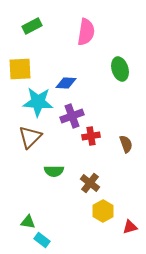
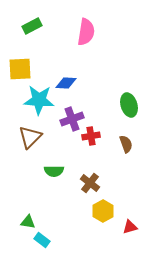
green ellipse: moved 9 px right, 36 px down
cyan star: moved 1 px right, 2 px up
purple cross: moved 3 px down
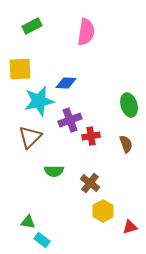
cyan star: moved 1 px down; rotated 16 degrees counterclockwise
purple cross: moved 2 px left, 1 px down
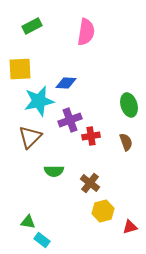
brown semicircle: moved 2 px up
yellow hexagon: rotated 15 degrees clockwise
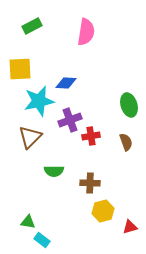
brown cross: rotated 36 degrees counterclockwise
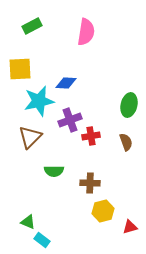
green ellipse: rotated 30 degrees clockwise
green triangle: rotated 14 degrees clockwise
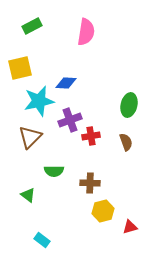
yellow square: moved 1 px up; rotated 10 degrees counterclockwise
green triangle: moved 27 px up; rotated 14 degrees clockwise
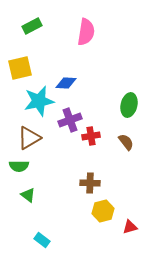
brown triangle: moved 1 px left, 1 px down; rotated 15 degrees clockwise
brown semicircle: rotated 18 degrees counterclockwise
green semicircle: moved 35 px left, 5 px up
